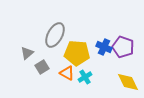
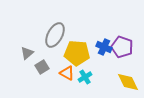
purple pentagon: moved 1 px left
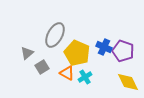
purple pentagon: moved 1 px right, 4 px down
yellow pentagon: rotated 20 degrees clockwise
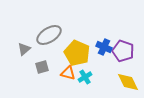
gray ellipse: moved 6 px left; rotated 30 degrees clockwise
gray triangle: moved 3 px left, 4 px up
gray square: rotated 16 degrees clockwise
orange triangle: moved 1 px right; rotated 14 degrees counterclockwise
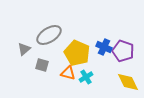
gray square: moved 2 px up; rotated 32 degrees clockwise
cyan cross: moved 1 px right
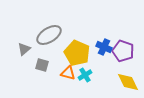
cyan cross: moved 1 px left, 2 px up
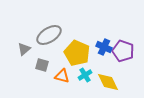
orange triangle: moved 6 px left, 3 px down
yellow diamond: moved 20 px left
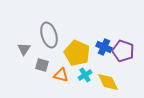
gray ellipse: rotated 75 degrees counterclockwise
gray triangle: rotated 16 degrees counterclockwise
orange triangle: moved 1 px left, 1 px up
